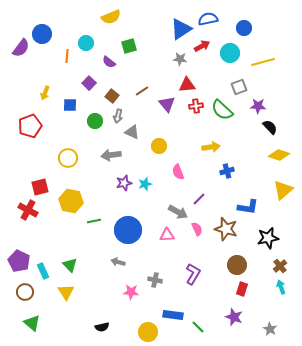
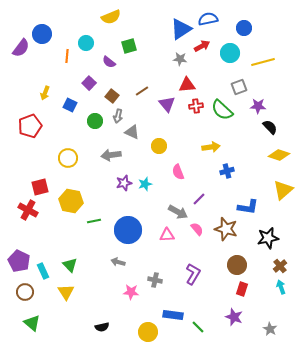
blue square at (70, 105): rotated 24 degrees clockwise
pink semicircle at (197, 229): rotated 16 degrees counterclockwise
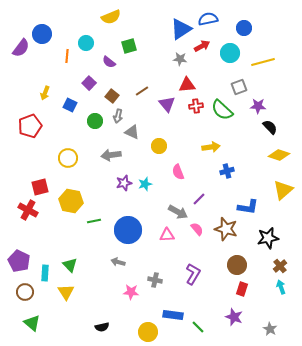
cyan rectangle at (43, 271): moved 2 px right, 2 px down; rotated 28 degrees clockwise
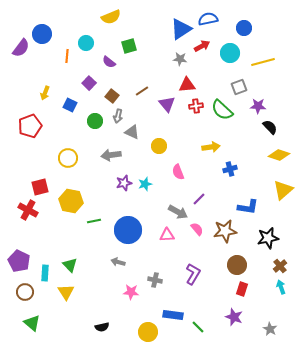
blue cross at (227, 171): moved 3 px right, 2 px up
brown star at (226, 229): moved 1 px left, 2 px down; rotated 25 degrees counterclockwise
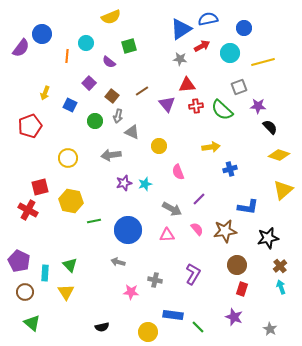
gray arrow at (178, 212): moved 6 px left, 3 px up
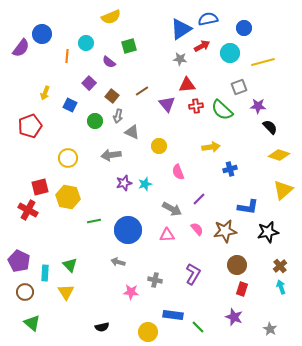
yellow hexagon at (71, 201): moved 3 px left, 4 px up
black star at (268, 238): moved 6 px up
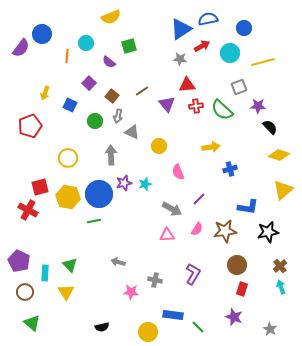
gray arrow at (111, 155): rotated 96 degrees clockwise
pink semicircle at (197, 229): rotated 72 degrees clockwise
blue circle at (128, 230): moved 29 px left, 36 px up
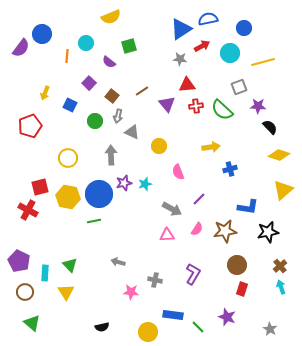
purple star at (234, 317): moved 7 px left
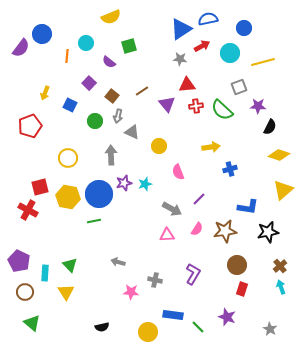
black semicircle at (270, 127): rotated 70 degrees clockwise
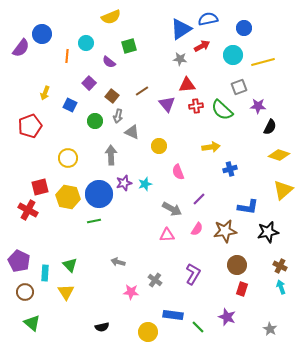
cyan circle at (230, 53): moved 3 px right, 2 px down
brown cross at (280, 266): rotated 24 degrees counterclockwise
gray cross at (155, 280): rotated 24 degrees clockwise
